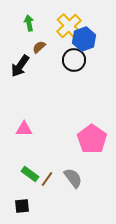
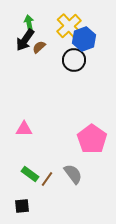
black arrow: moved 5 px right, 26 px up
gray semicircle: moved 4 px up
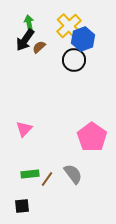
blue hexagon: moved 1 px left
pink triangle: rotated 48 degrees counterclockwise
pink pentagon: moved 2 px up
green rectangle: rotated 42 degrees counterclockwise
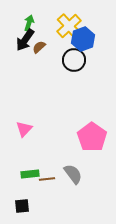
green arrow: rotated 28 degrees clockwise
brown line: rotated 49 degrees clockwise
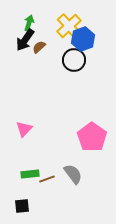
brown line: rotated 14 degrees counterclockwise
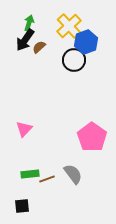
blue hexagon: moved 3 px right, 3 px down
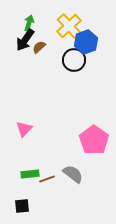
pink pentagon: moved 2 px right, 3 px down
gray semicircle: rotated 15 degrees counterclockwise
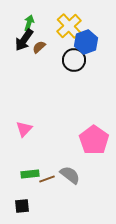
black arrow: moved 1 px left
gray semicircle: moved 3 px left, 1 px down
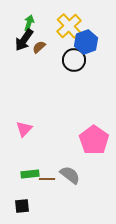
brown line: rotated 21 degrees clockwise
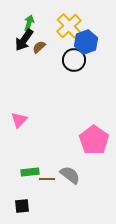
pink triangle: moved 5 px left, 9 px up
green rectangle: moved 2 px up
